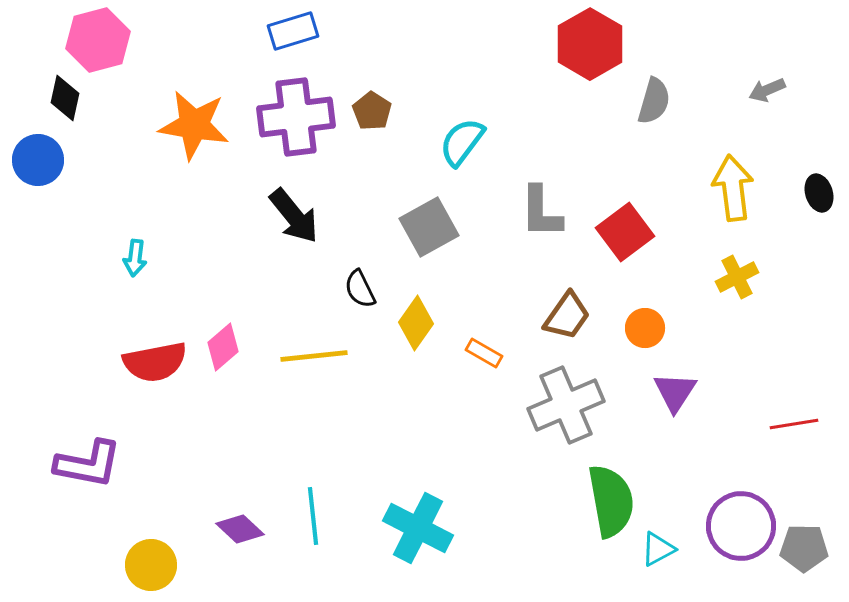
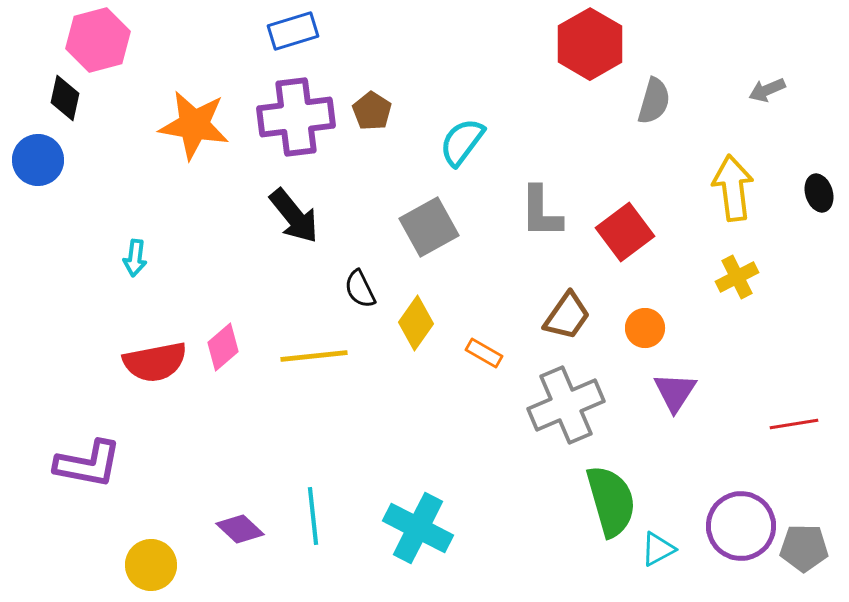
green semicircle: rotated 6 degrees counterclockwise
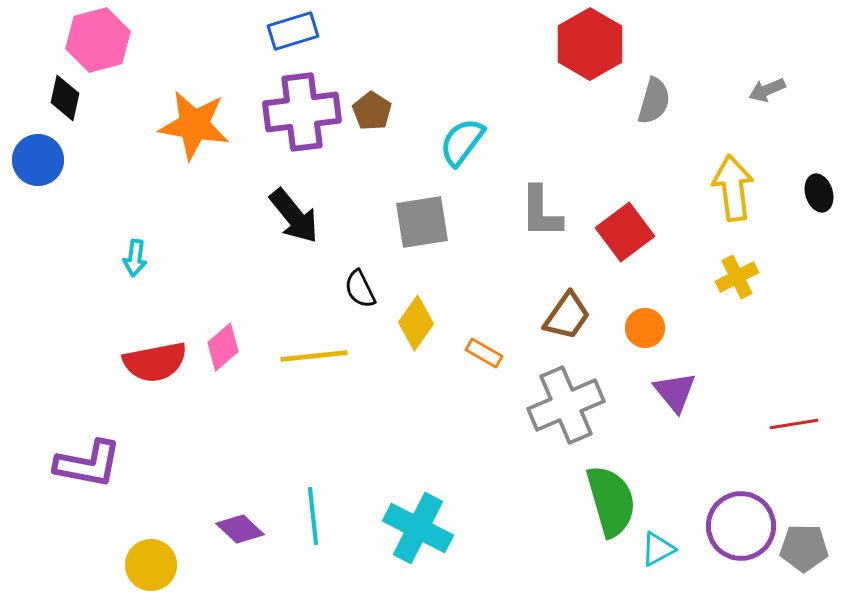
purple cross: moved 6 px right, 5 px up
gray square: moved 7 px left, 5 px up; rotated 20 degrees clockwise
purple triangle: rotated 12 degrees counterclockwise
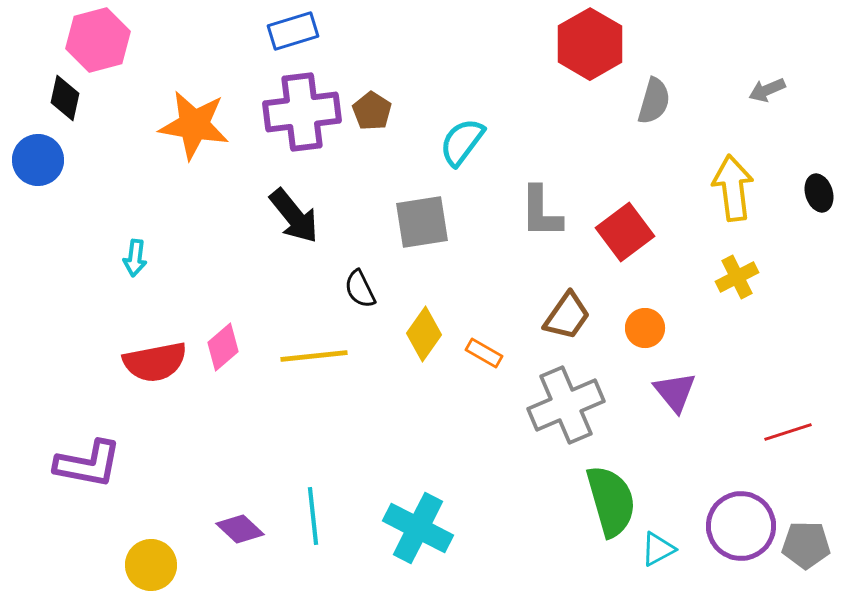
yellow diamond: moved 8 px right, 11 px down
red line: moved 6 px left, 8 px down; rotated 9 degrees counterclockwise
gray pentagon: moved 2 px right, 3 px up
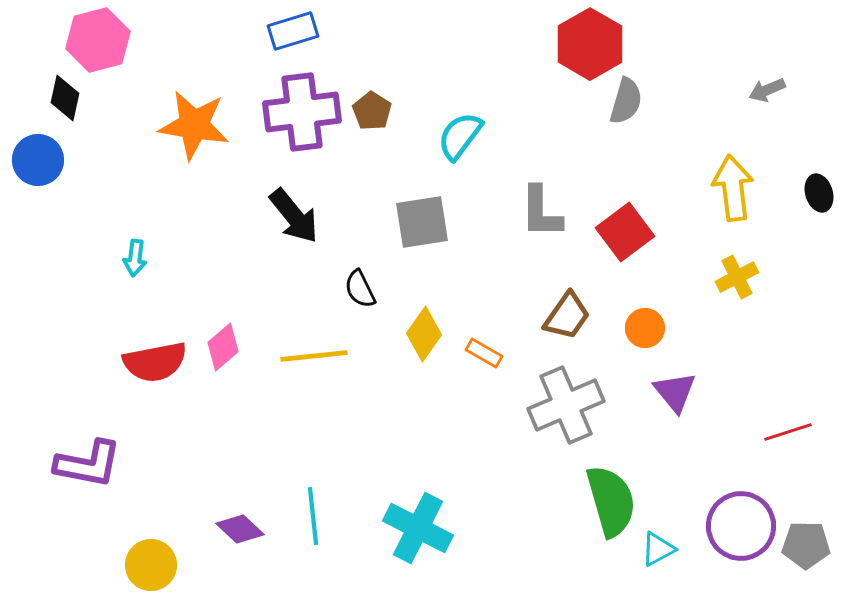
gray semicircle: moved 28 px left
cyan semicircle: moved 2 px left, 6 px up
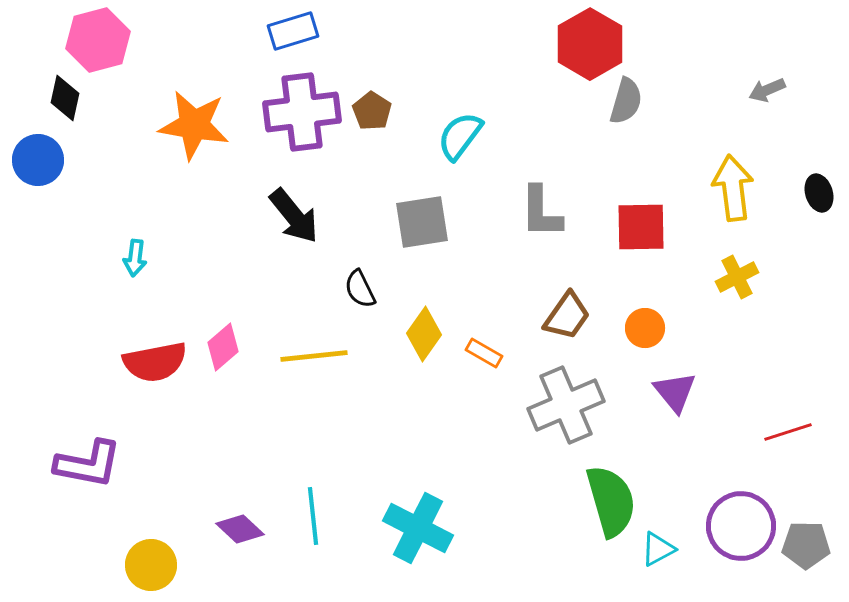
red square: moved 16 px right, 5 px up; rotated 36 degrees clockwise
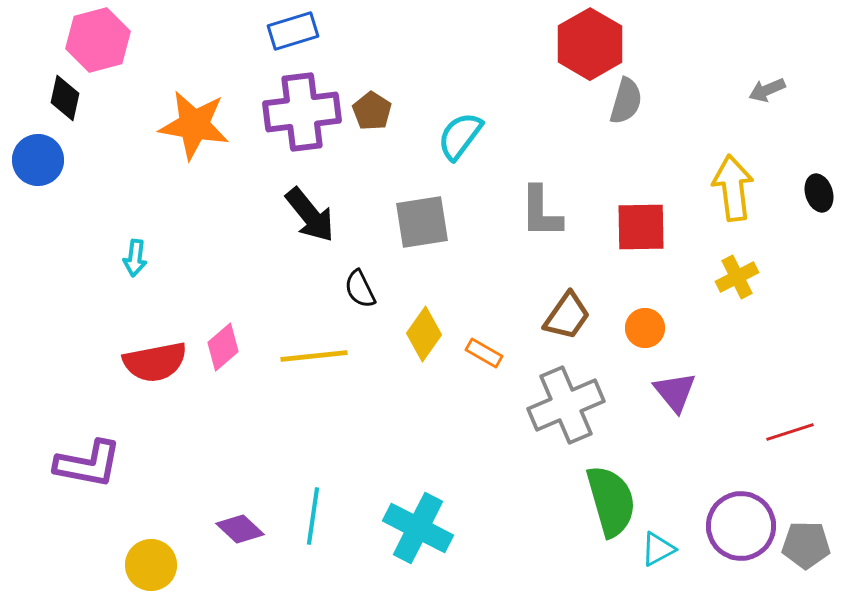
black arrow: moved 16 px right, 1 px up
red line: moved 2 px right
cyan line: rotated 14 degrees clockwise
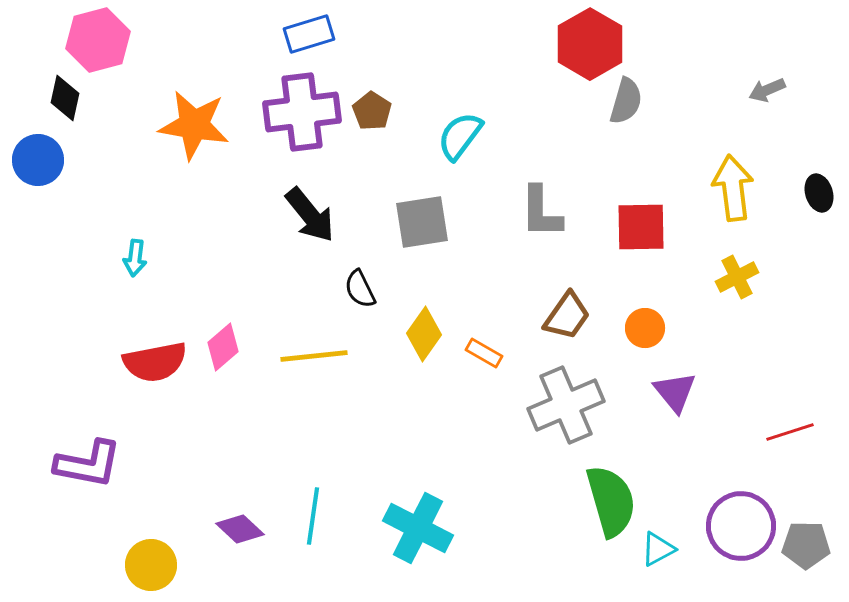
blue rectangle: moved 16 px right, 3 px down
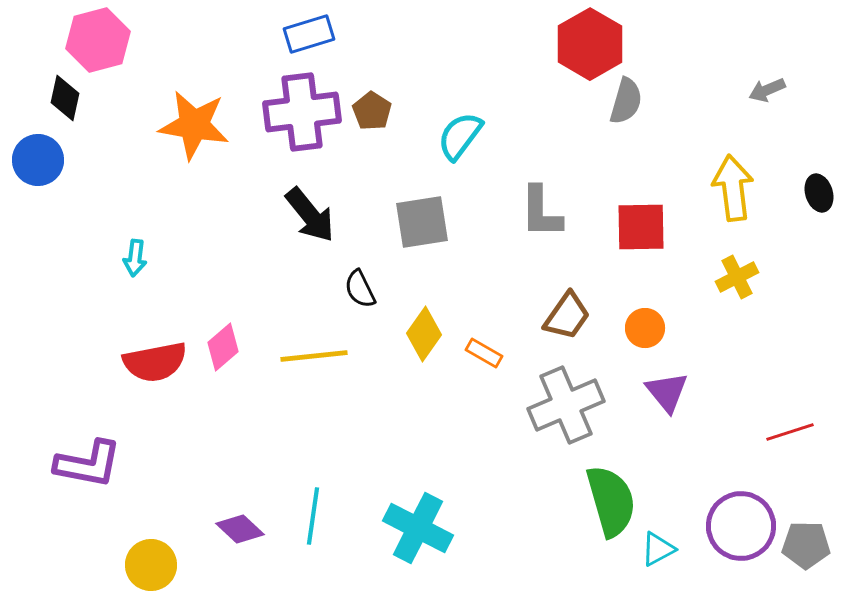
purple triangle: moved 8 px left
